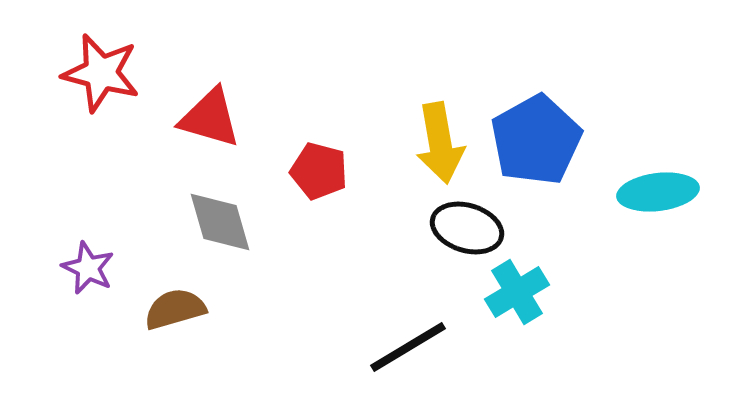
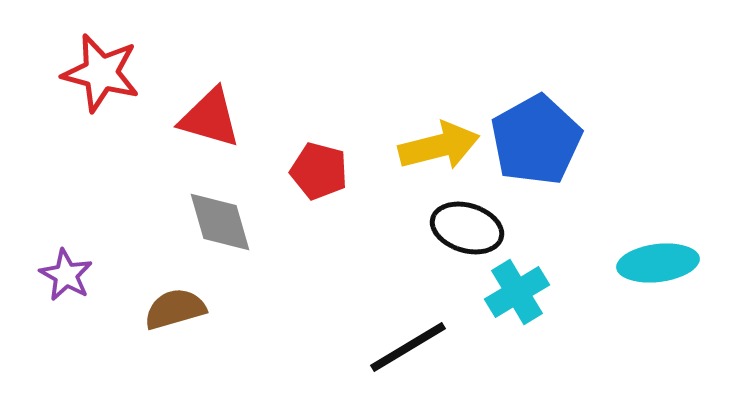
yellow arrow: moved 1 px left, 3 px down; rotated 94 degrees counterclockwise
cyan ellipse: moved 71 px down
purple star: moved 22 px left, 7 px down; rotated 4 degrees clockwise
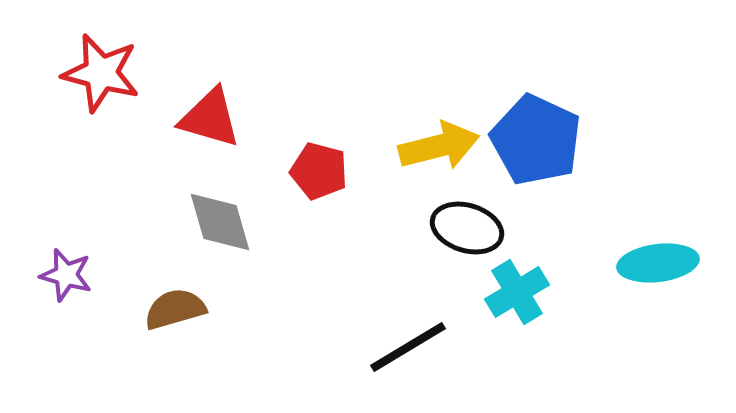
blue pentagon: rotated 18 degrees counterclockwise
purple star: rotated 14 degrees counterclockwise
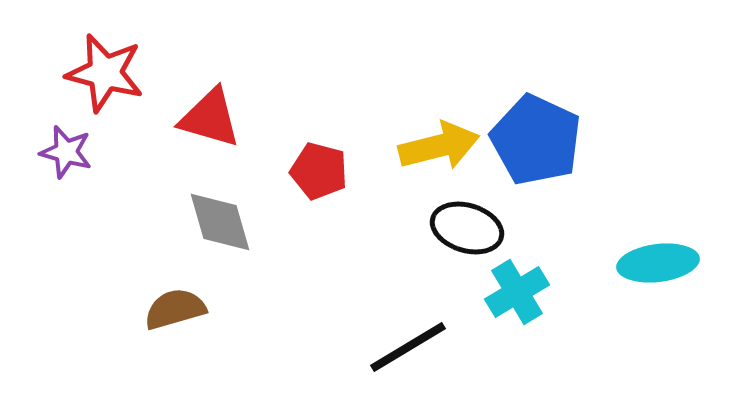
red star: moved 4 px right
purple star: moved 123 px up
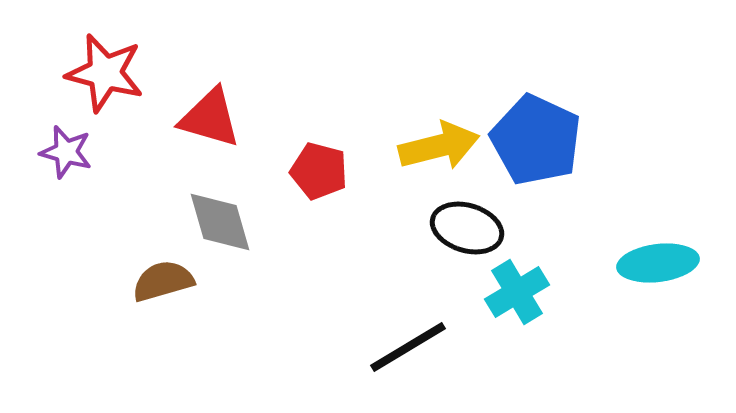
brown semicircle: moved 12 px left, 28 px up
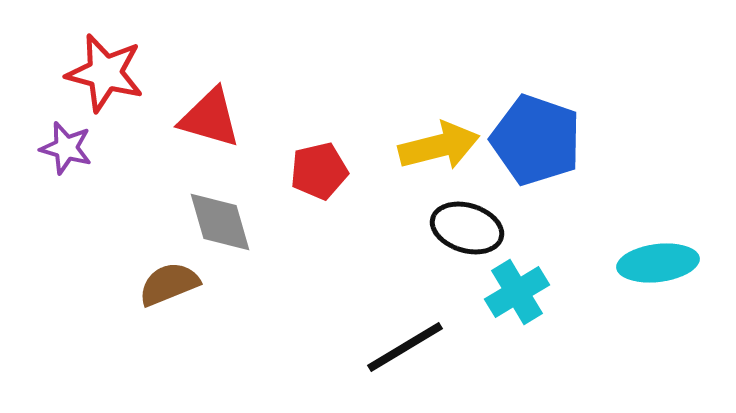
blue pentagon: rotated 6 degrees counterclockwise
purple star: moved 4 px up
red pentagon: rotated 28 degrees counterclockwise
brown semicircle: moved 6 px right, 3 px down; rotated 6 degrees counterclockwise
black line: moved 3 px left
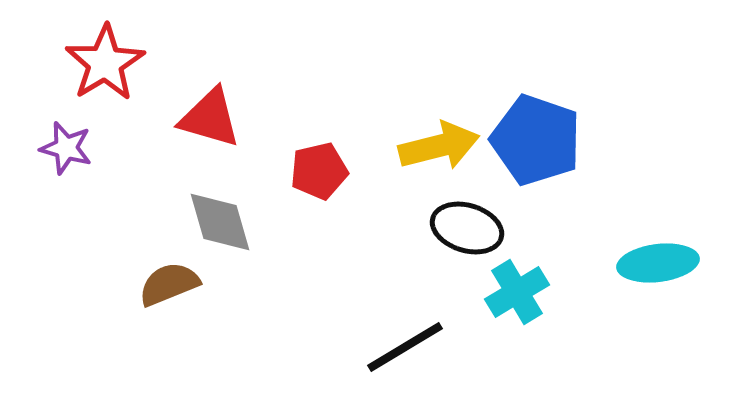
red star: moved 10 px up; rotated 26 degrees clockwise
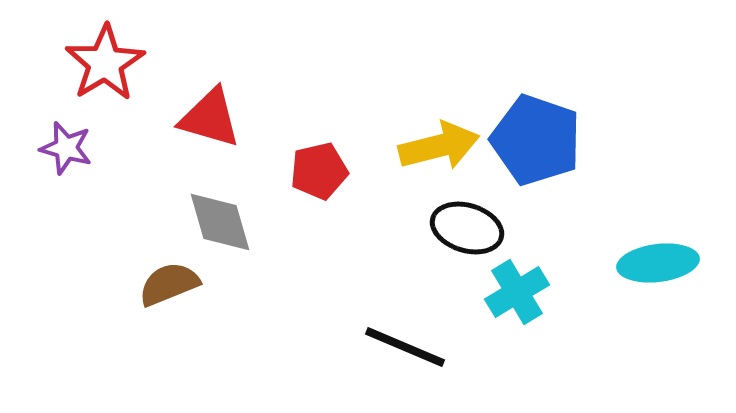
black line: rotated 54 degrees clockwise
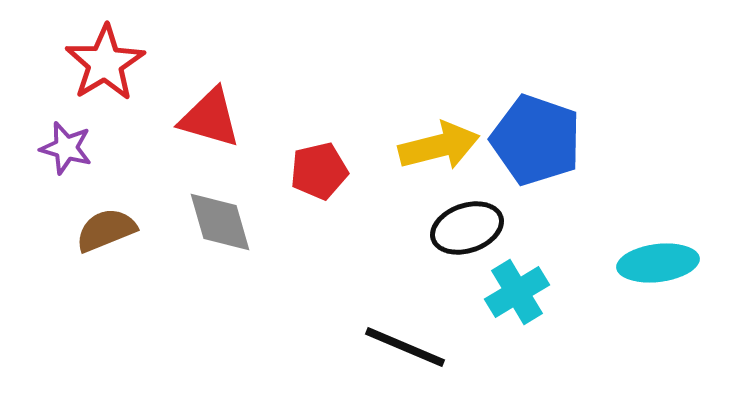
black ellipse: rotated 36 degrees counterclockwise
brown semicircle: moved 63 px left, 54 px up
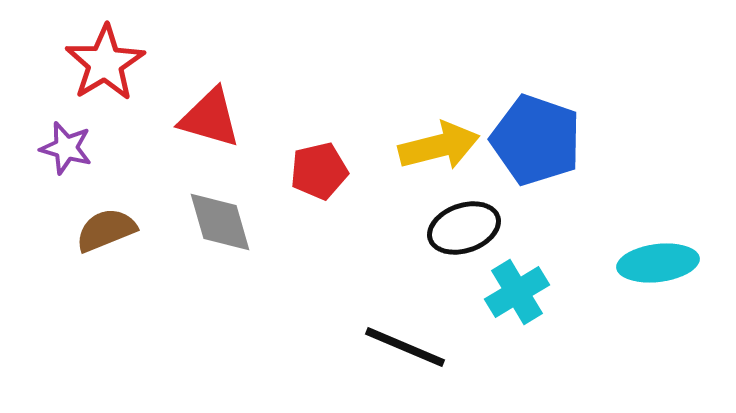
black ellipse: moved 3 px left
